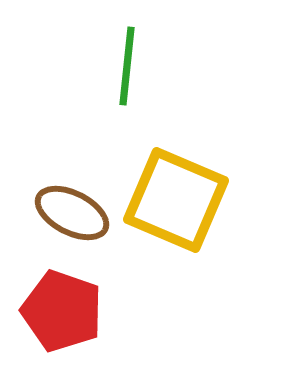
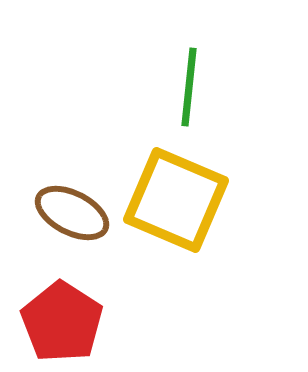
green line: moved 62 px right, 21 px down
red pentagon: moved 11 px down; rotated 14 degrees clockwise
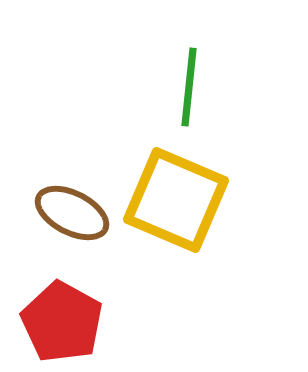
red pentagon: rotated 4 degrees counterclockwise
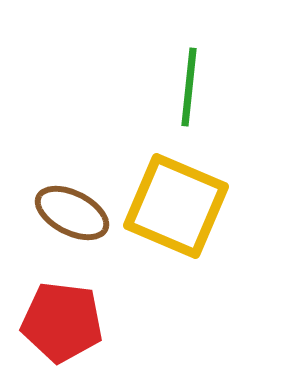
yellow square: moved 6 px down
red pentagon: rotated 22 degrees counterclockwise
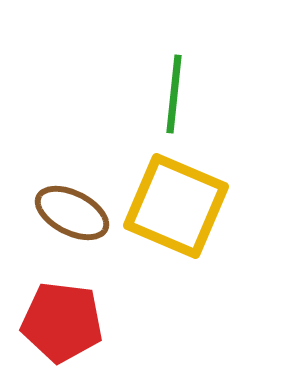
green line: moved 15 px left, 7 px down
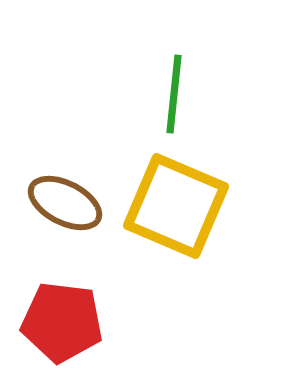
brown ellipse: moved 7 px left, 10 px up
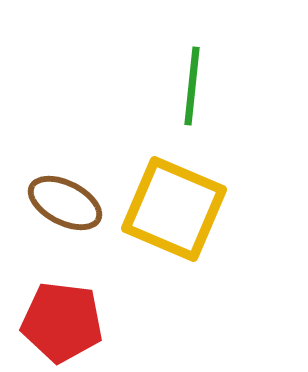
green line: moved 18 px right, 8 px up
yellow square: moved 2 px left, 3 px down
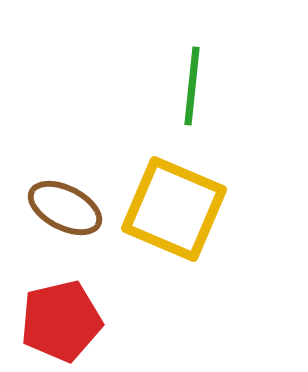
brown ellipse: moved 5 px down
red pentagon: moved 1 px left, 1 px up; rotated 20 degrees counterclockwise
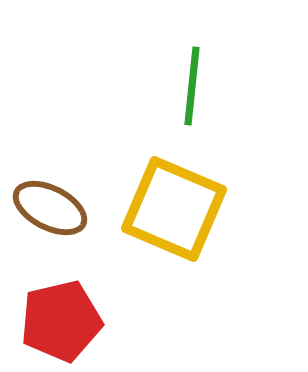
brown ellipse: moved 15 px left
